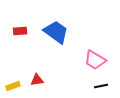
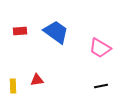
pink trapezoid: moved 5 px right, 12 px up
yellow rectangle: rotated 72 degrees counterclockwise
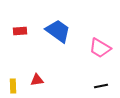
blue trapezoid: moved 2 px right, 1 px up
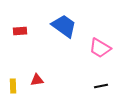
blue trapezoid: moved 6 px right, 5 px up
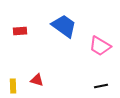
pink trapezoid: moved 2 px up
red triangle: rotated 24 degrees clockwise
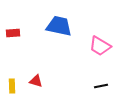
blue trapezoid: moved 5 px left; rotated 24 degrees counterclockwise
red rectangle: moved 7 px left, 2 px down
red triangle: moved 1 px left, 1 px down
yellow rectangle: moved 1 px left
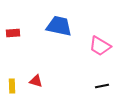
black line: moved 1 px right
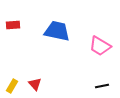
blue trapezoid: moved 2 px left, 5 px down
red rectangle: moved 8 px up
red triangle: moved 1 px left, 3 px down; rotated 32 degrees clockwise
yellow rectangle: rotated 32 degrees clockwise
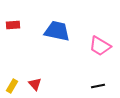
black line: moved 4 px left
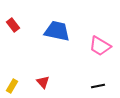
red rectangle: rotated 56 degrees clockwise
red triangle: moved 8 px right, 2 px up
